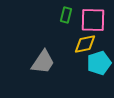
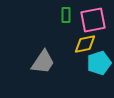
green rectangle: rotated 14 degrees counterclockwise
pink square: rotated 12 degrees counterclockwise
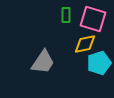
pink square: moved 1 px up; rotated 28 degrees clockwise
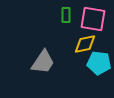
pink square: rotated 8 degrees counterclockwise
cyan pentagon: rotated 25 degrees clockwise
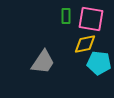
green rectangle: moved 1 px down
pink square: moved 2 px left
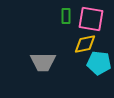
gray trapezoid: rotated 56 degrees clockwise
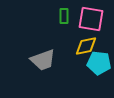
green rectangle: moved 2 px left
yellow diamond: moved 1 px right, 2 px down
gray trapezoid: moved 2 px up; rotated 20 degrees counterclockwise
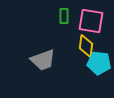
pink square: moved 2 px down
yellow diamond: rotated 70 degrees counterclockwise
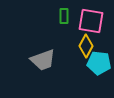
yellow diamond: rotated 20 degrees clockwise
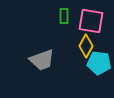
gray trapezoid: moved 1 px left
